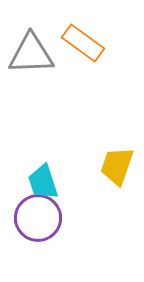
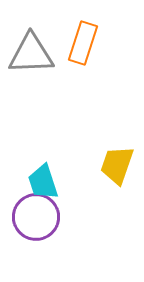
orange rectangle: rotated 72 degrees clockwise
yellow trapezoid: moved 1 px up
purple circle: moved 2 px left, 1 px up
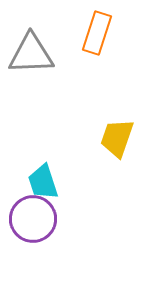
orange rectangle: moved 14 px right, 10 px up
yellow trapezoid: moved 27 px up
purple circle: moved 3 px left, 2 px down
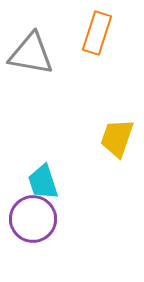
gray triangle: rotated 12 degrees clockwise
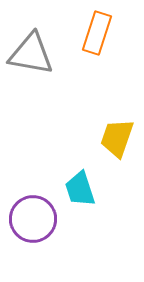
cyan trapezoid: moved 37 px right, 7 px down
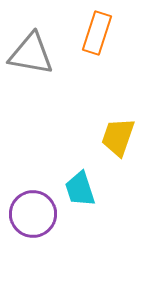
yellow trapezoid: moved 1 px right, 1 px up
purple circle: moved 5 px up
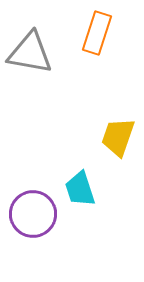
gray triangle: moved 1 px left, 1 px up
